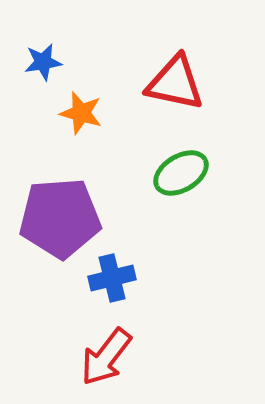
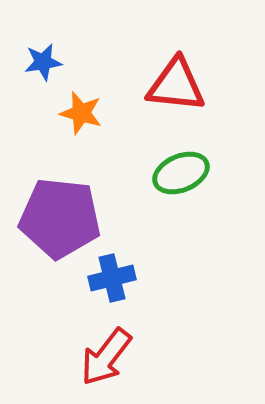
red triangle: moved 1 px right, 2 px down; rotated 6 degrees counterclockwise
green ellipse: rotated 8 degrees clockwise
purple pentagon: rotated 10 degrees clockwise
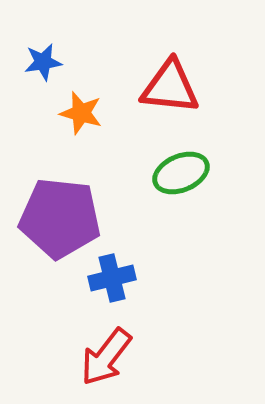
red triangle: moved 6 px left, 2 px down
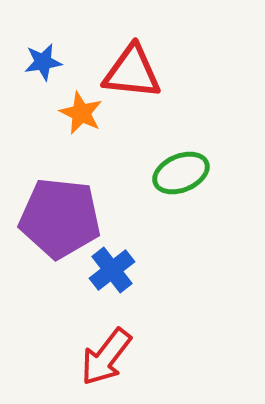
red triangle: moved 38 px left, 15 px up
orange star: rotated 9 degrees clockwise
blue cross: moved 8 px up; rotated 24 degrees counterclockwise
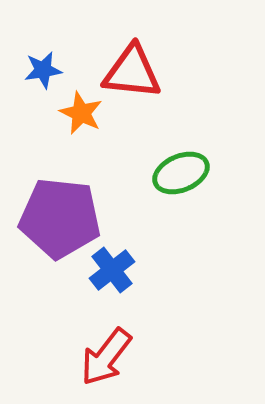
blue star: moved 8 px down
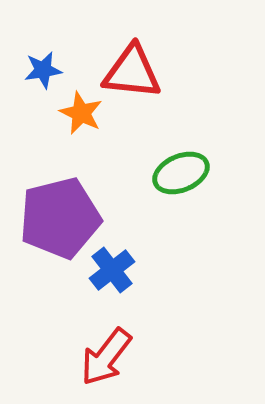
purple pentagon: rotated 20 degrees counterclockwise
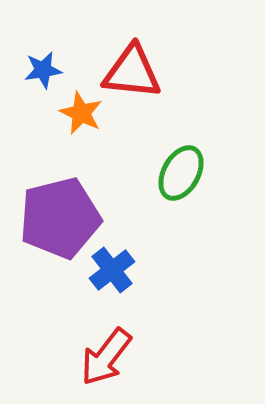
green ellipse: rotated 38 degrees counterclockwise
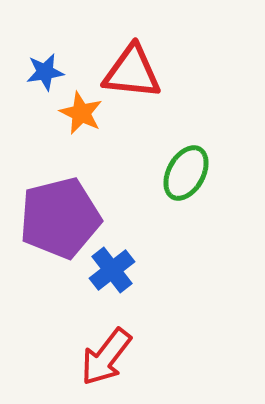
blue star: moved 2 px right, 2 px down
green ellipse: moved 5 px right
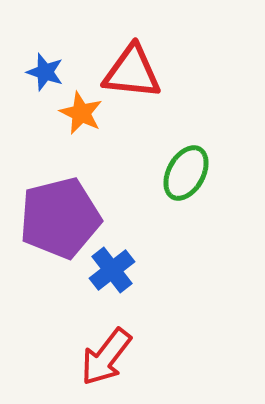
blue star: rotated 27 degrees clockwise
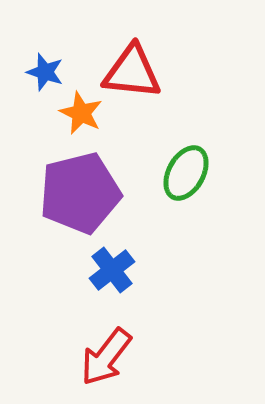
purple pentagon: moved 20 px right, 25 px up
